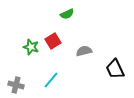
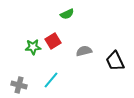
green star: moved 2 px right; rotated 21 degrees counterclockwise
black trapezoid: moved 8 px up
gray cross: moved 3 px right
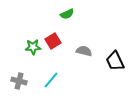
gray semicircle: rotated 28 degrees clockwise
gray cross: moved 4 px up
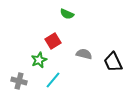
green semicircle: rotated 48 degrees clockwise
green star: moved 6 px right, 13 px down; rotated 21 degrees counterclockwise
gray semicircle: moved 3 px down
black trapezoid: moved 2 px left, 1 px down
cyan line: moved 2 px right
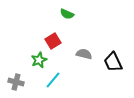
gray cross: moved 3 px left, 1 px down
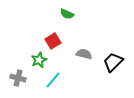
black trapezoid: rotated 70 degrees clockwise
gray cross: moved 2 px right, 4 px up
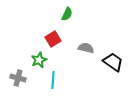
green semicircle: rotated 88 degrees counterclockwise
red square: moved 2 px up
gray semicircle: moved 2 px right, 6 px up
black trapezoid: rotated 80 degrees clockwise
cyan line: rotated 36 degrees counterclockwise
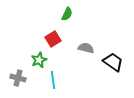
cyan line: rotated 12 degrees counterclockwise
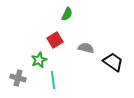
red square: moved 2 px right, 1 px down
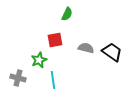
red square: rotated 21 degrees clockwise
black trapezoid: moved 1 px left, 10 px up
